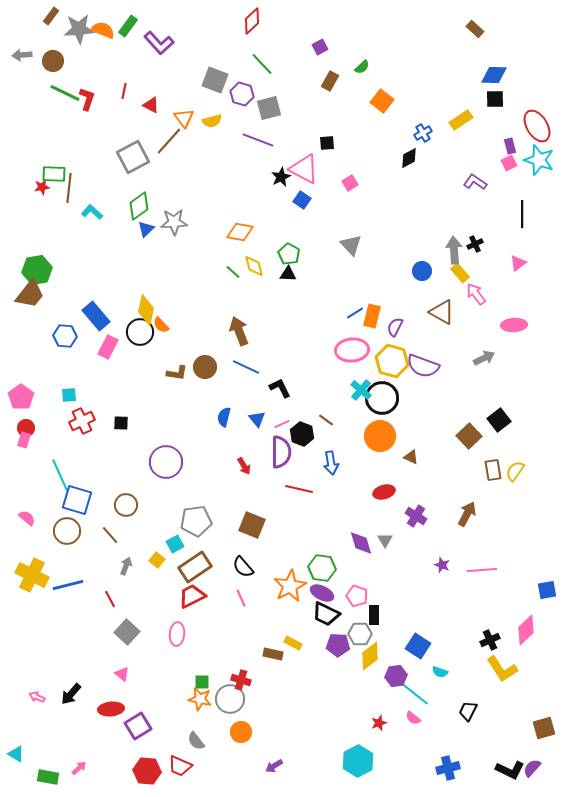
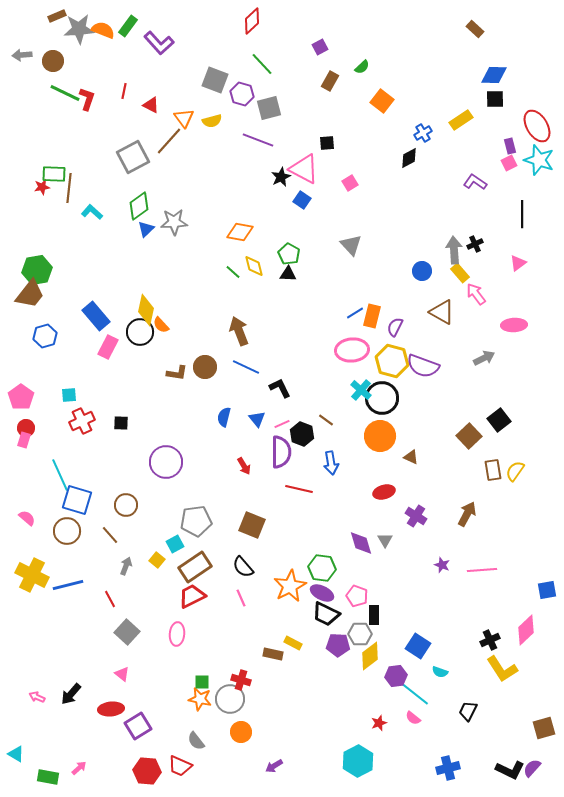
brown rectangle at (51, 16): moved 6 px right; rotated 30 degrees clockwise
blue hexagon at (65, 336): moved 20 px left; rotated 20 degrees counterclockwise
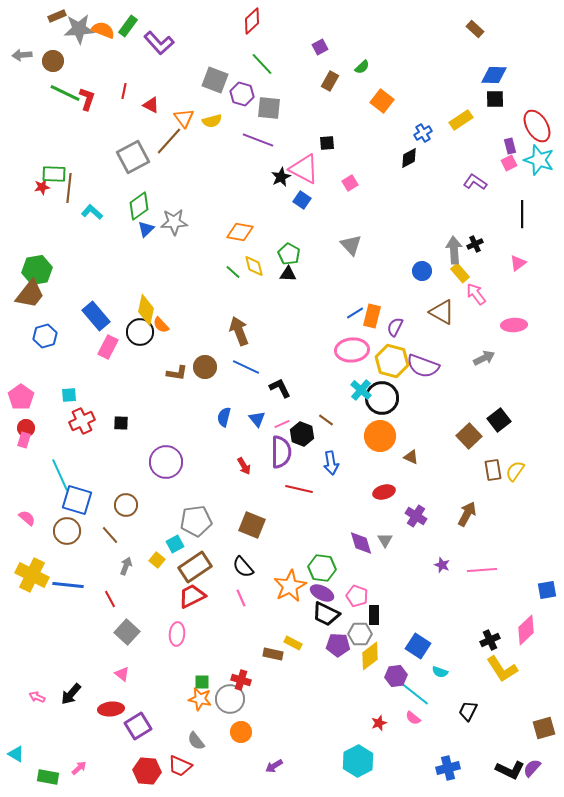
gray square at (269, 108): rotated 20 degrees clockwise
blue line at (68, 585): rotated 20 degrees clockwise
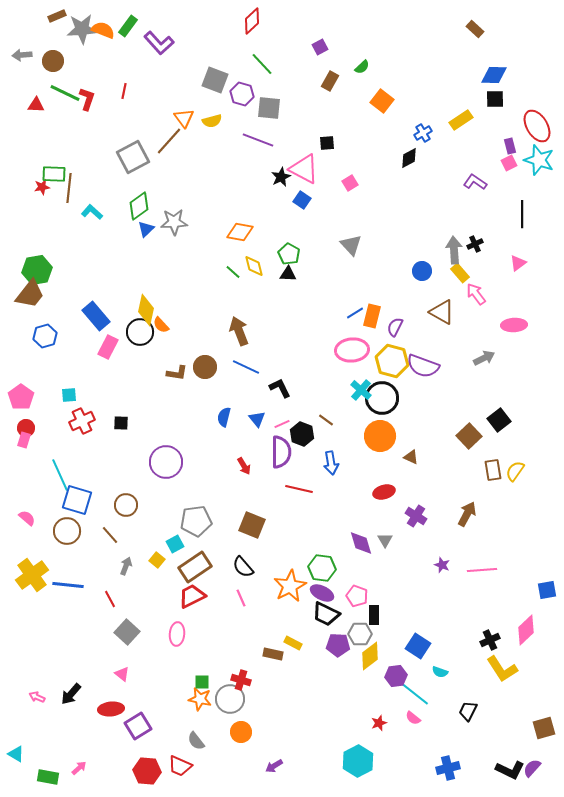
gray star at (79, 29): moved 3 px right
red triangle at (151, 105): moved 115 px left; rotated 24 degrees counterclockwise
yellow cross at (32, 575): rotated 28 degrees clockwise
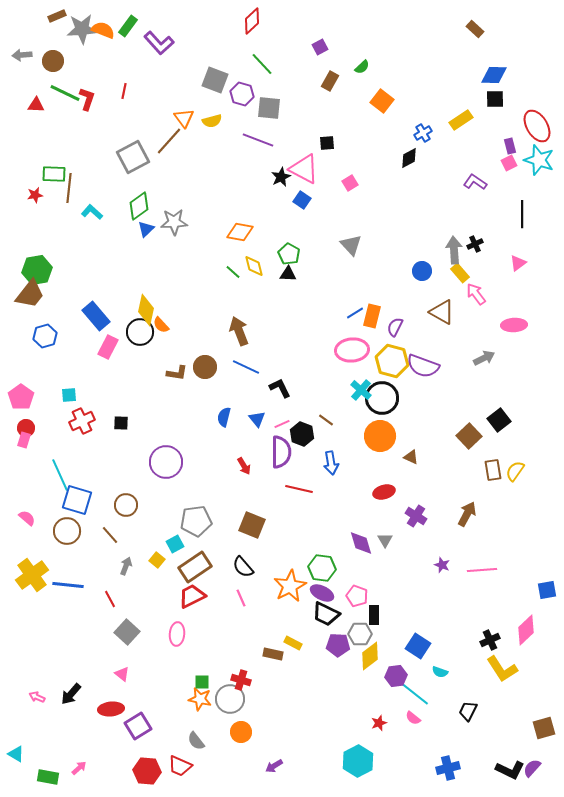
red star at (42, 187): moved 7 px left, 8 px down
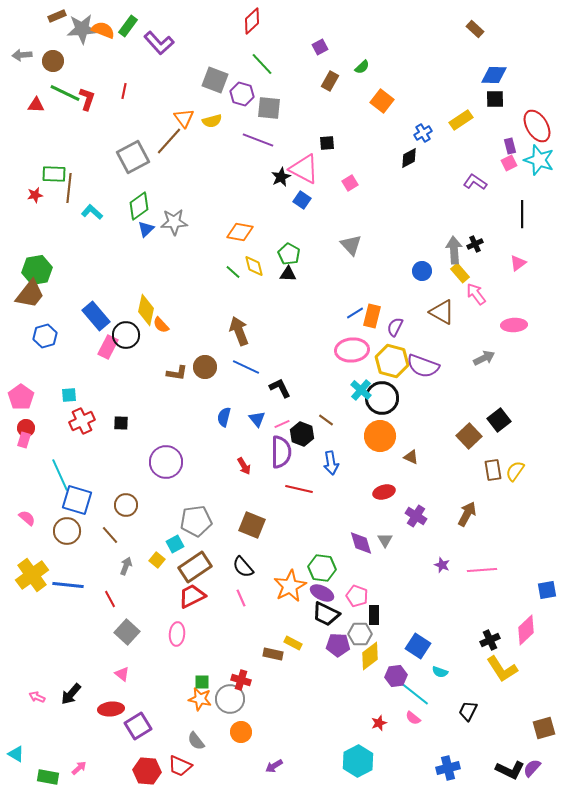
black circle at (140, 332): moved 14 px left, 3 px down
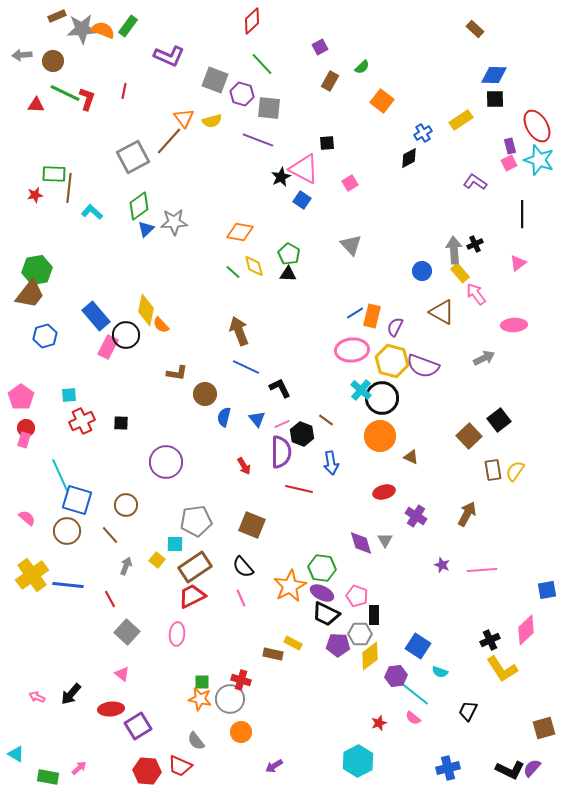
purple L-shape at (159, 43): moved 10 px right, 13 px down; rotated 24 degrees counterclockwise
brown circle at (205, 367): moved 27 px down
cyan square at (175, 544): rotated 30 degrees clockwise
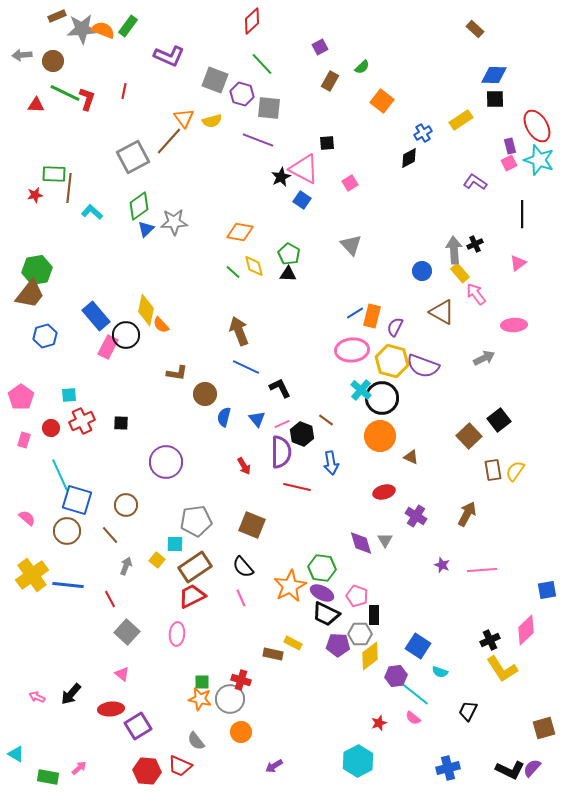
red circle at (26, 428): moved 25 px right
red line at (299, 489): moved 2 px left, 2 px up
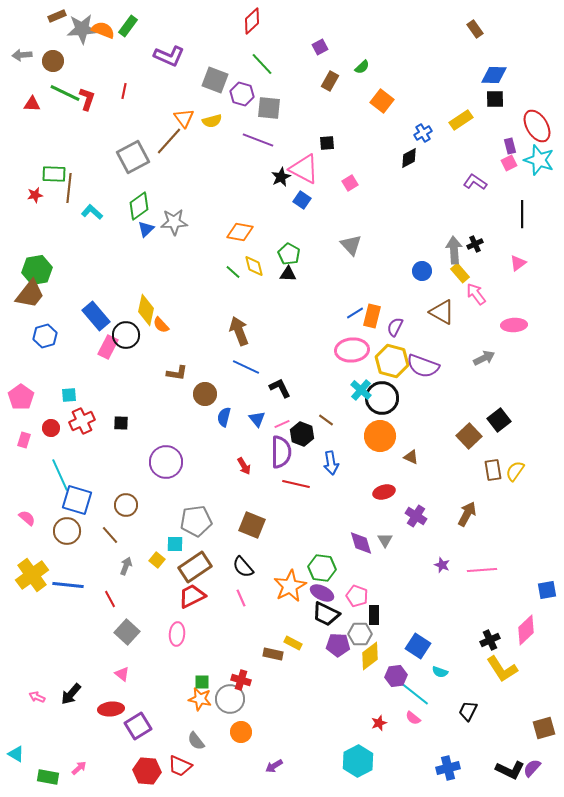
brown rectangle at (475, 29): rotated 12 degrees clockwise
red triangle at (36, 105): moved 4 px left, 1 px up
red line at (297, 487): moved 1 px left, 3 px up
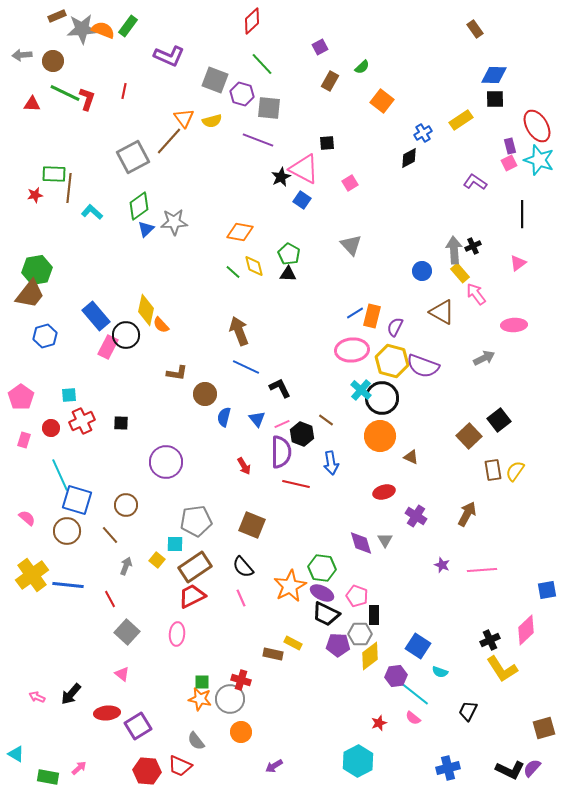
black cross at (475, 244): moved 2 px left, 2 px down
red ellipse at (111, 709): moved 4 px left, 4 px down
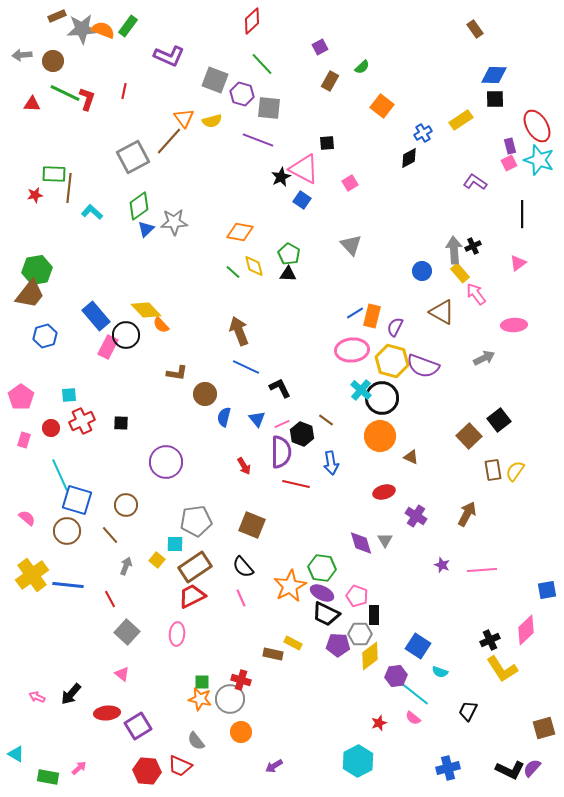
orange square at (382, 101): moved 5 px down
yellow diamond at (146, 310): rotated 56 degrees counterclockwise
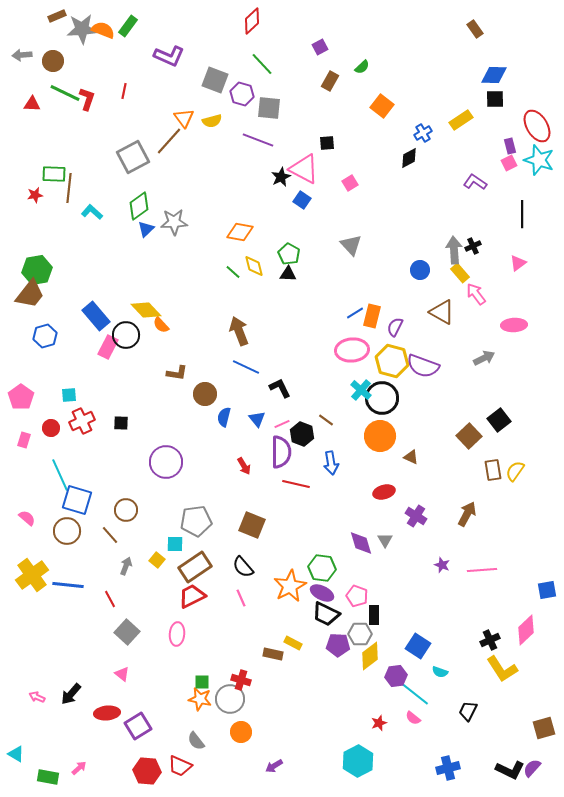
blue circle at (422, 271): moved 2 px left, 1 px up
brown circle at (126, 505): moved 5 px down
